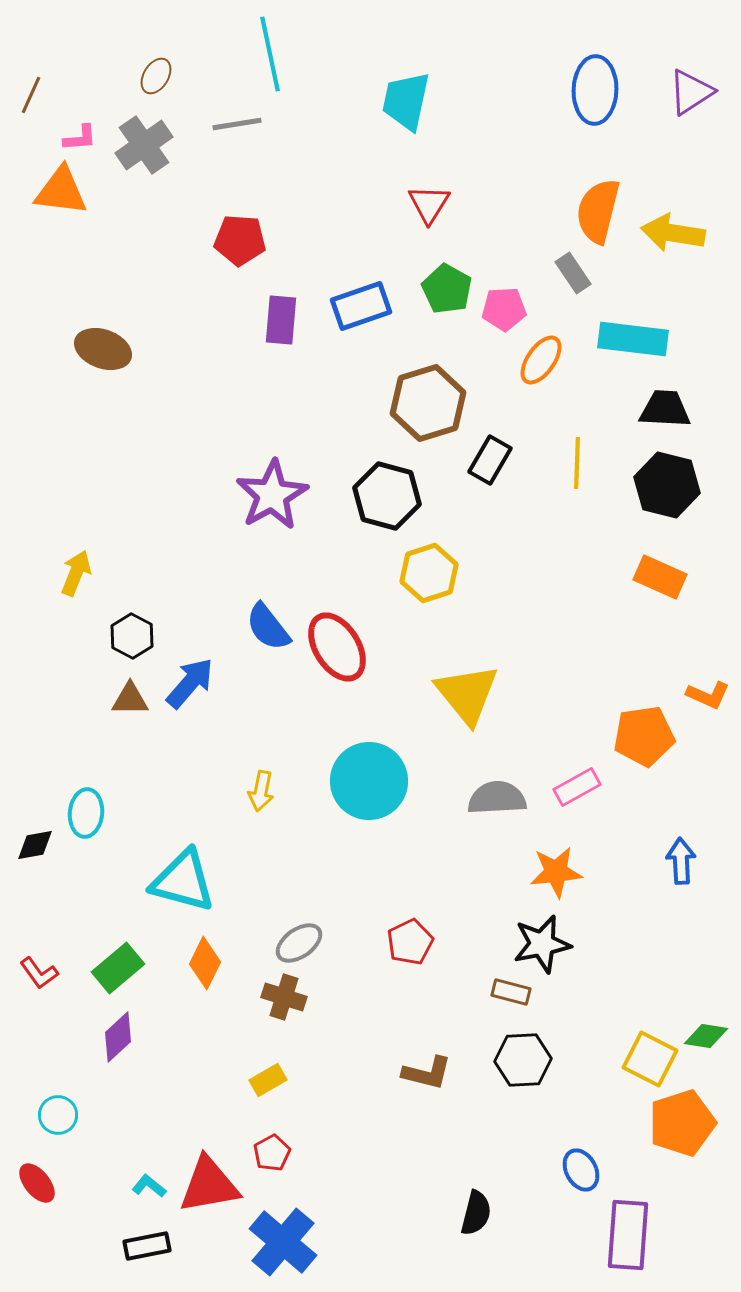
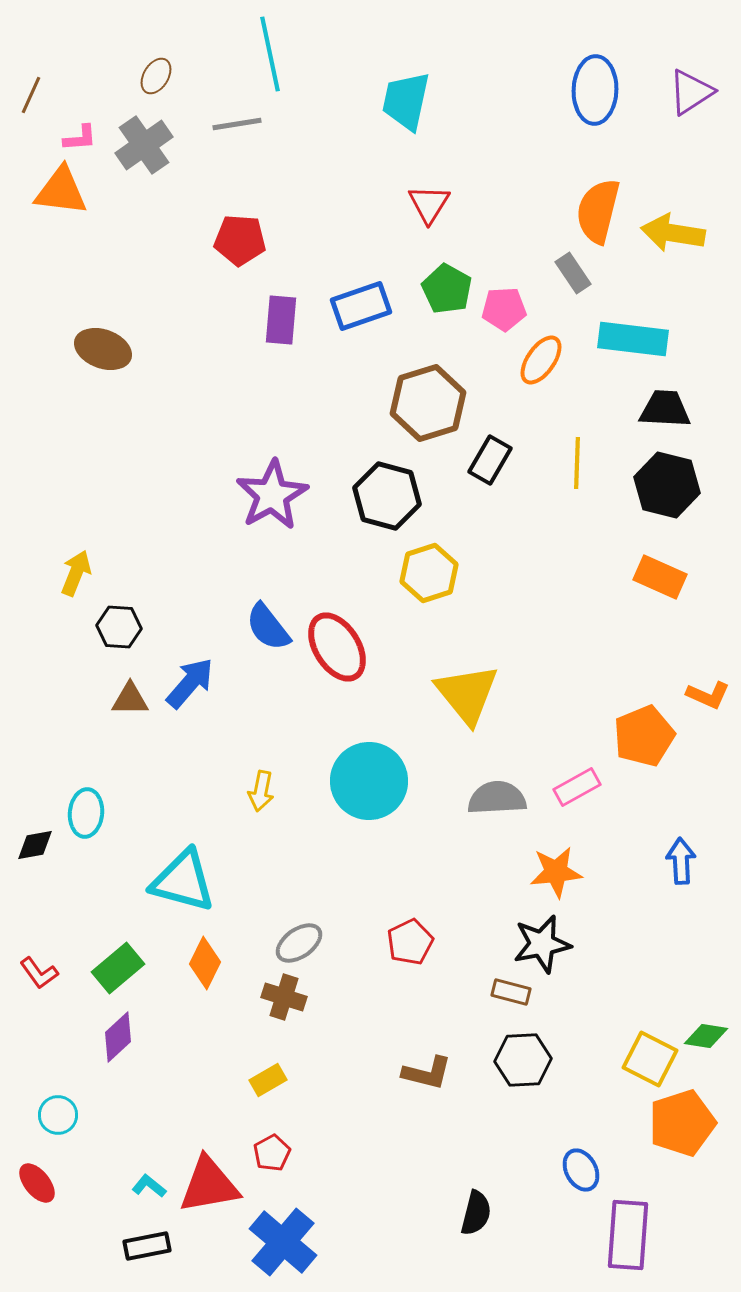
black hexagon at (132, 636): moved 13 px left, 9 px up; rotated 24 degrees counterclockwise
orange pentagon at (644, 736): rotated 14 degrees counterclockwise
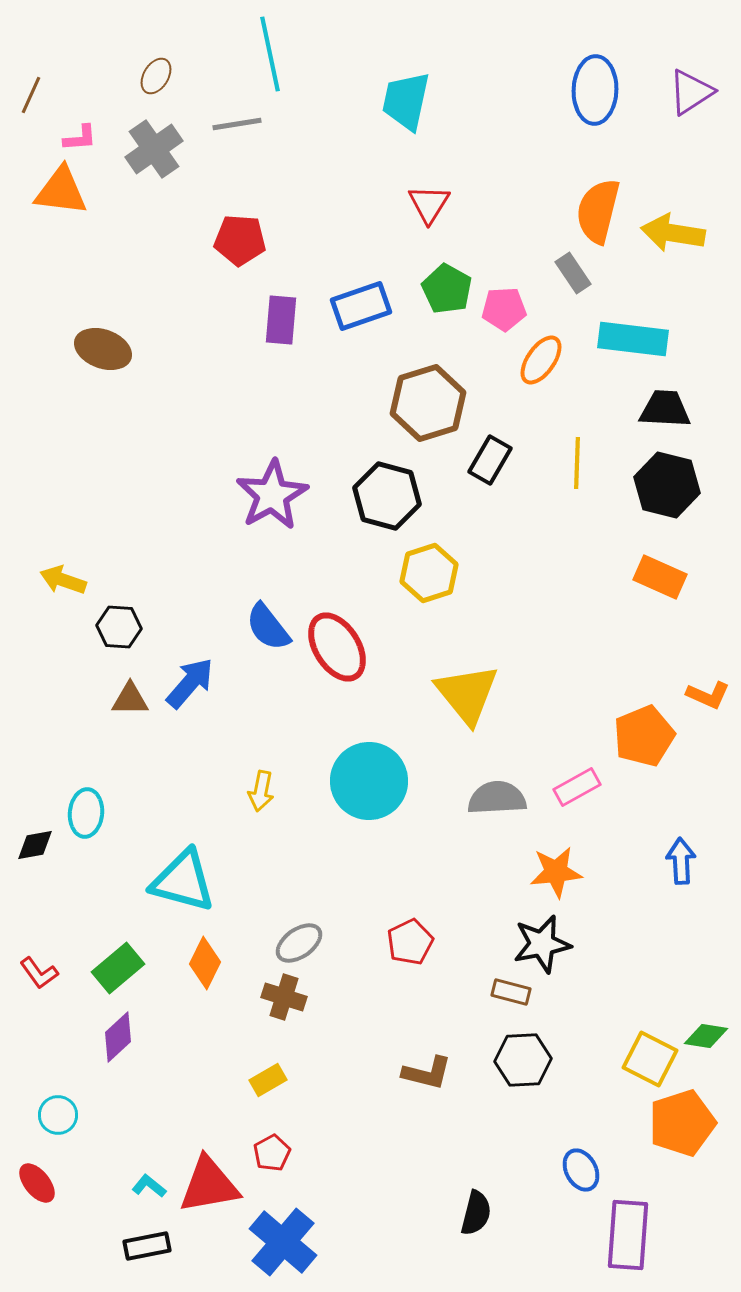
gray cross at (144, 145): moved 10 px right, 4 px down
yellow arrow at (76, 573): moved 13 px left, 7 px down; rotated 93 degrees counterclockwise
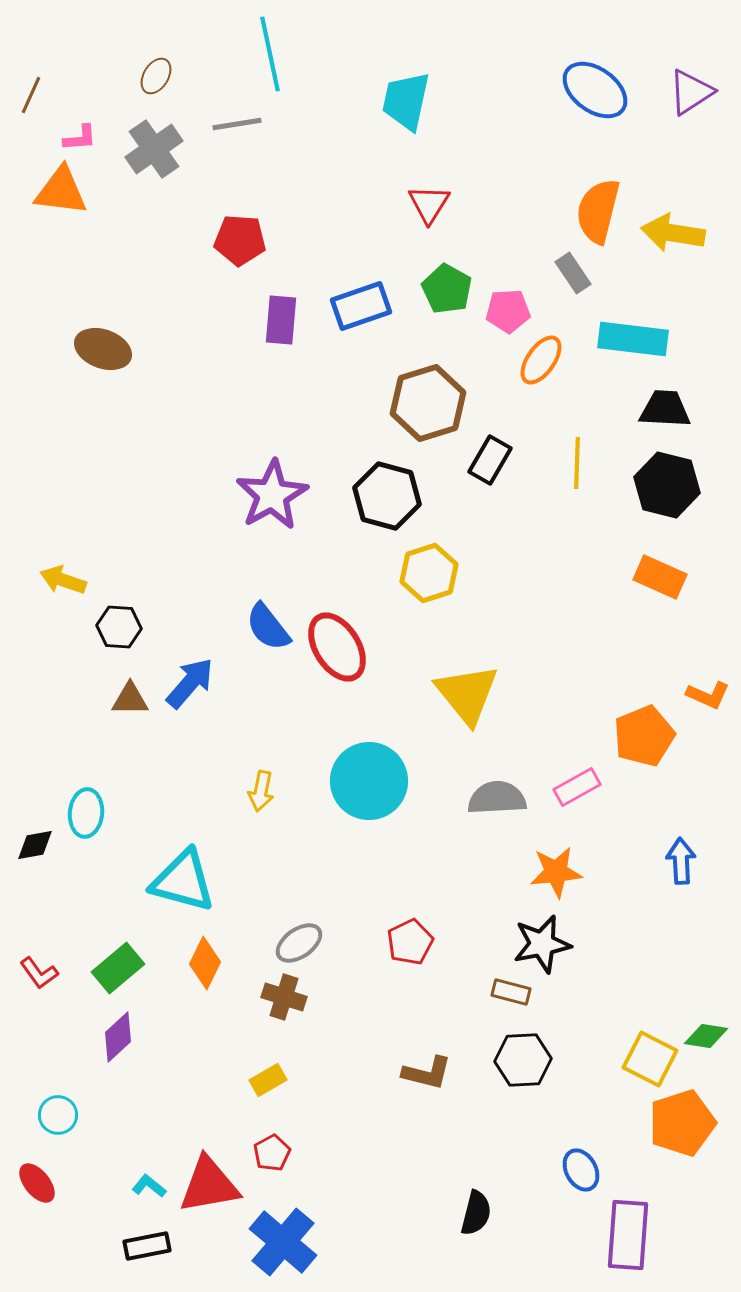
blue ellipse at (595, 90): rotated 56 degrees counterclockwise
pink pentagon at (504, 309): moved 4 px right, 2 px down
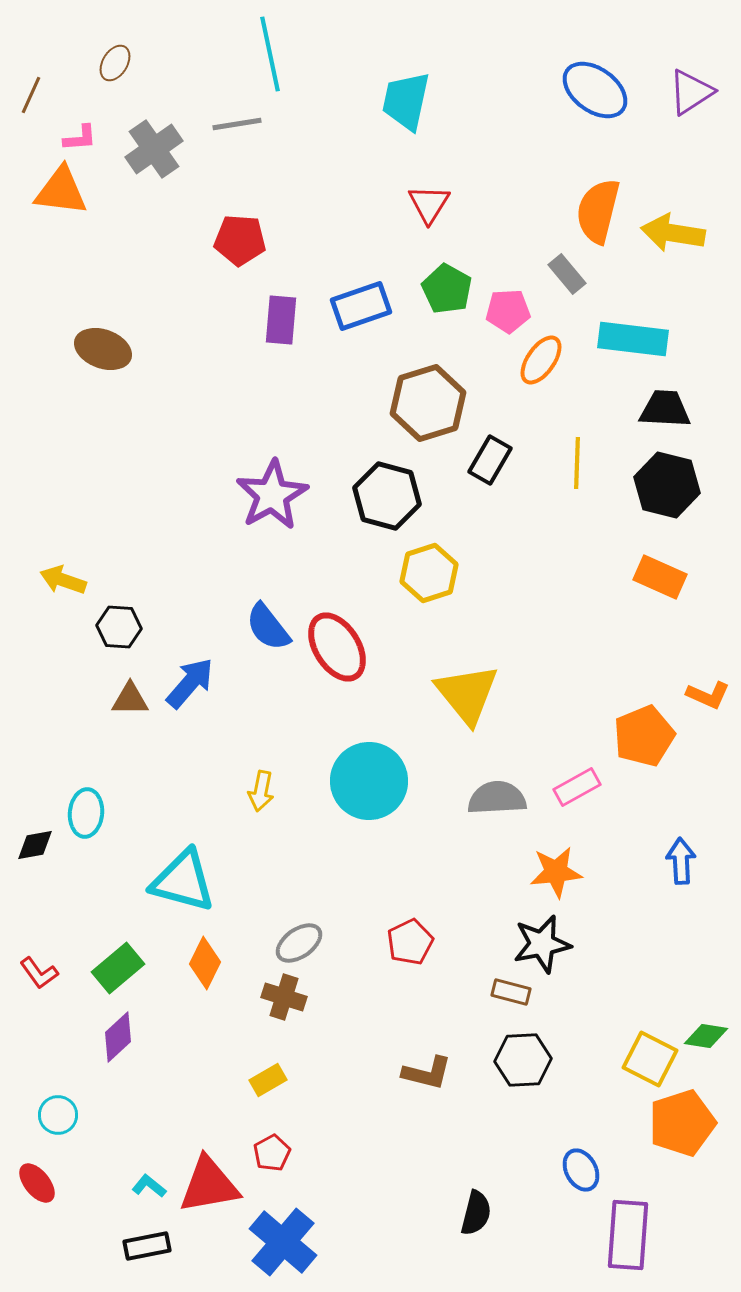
brown ellipse at (156, 76): moved 41 px left, 13 px up
gray rectangle at (573, 273): moved 6 px left, 1 px down; rotated 6 degrees counterclockwise
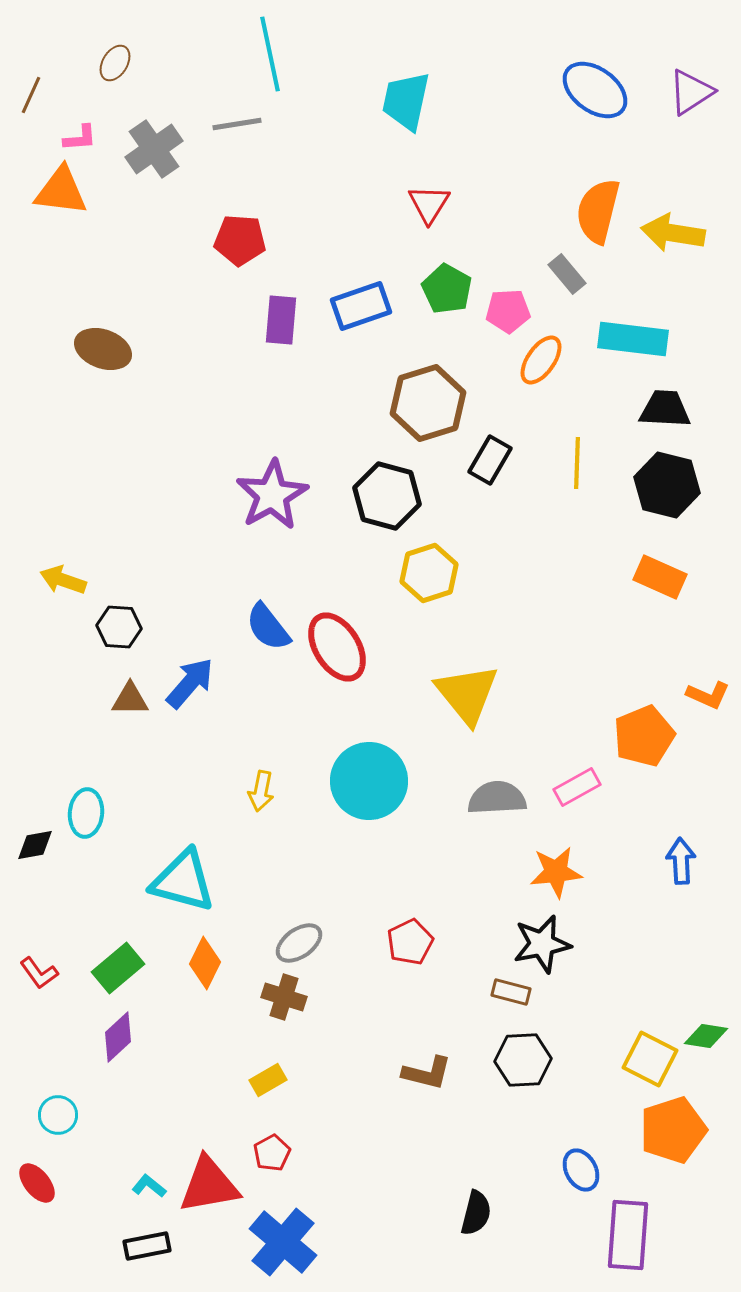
orange pentagon at (682, 1123): moved 9 px left, 7 px down
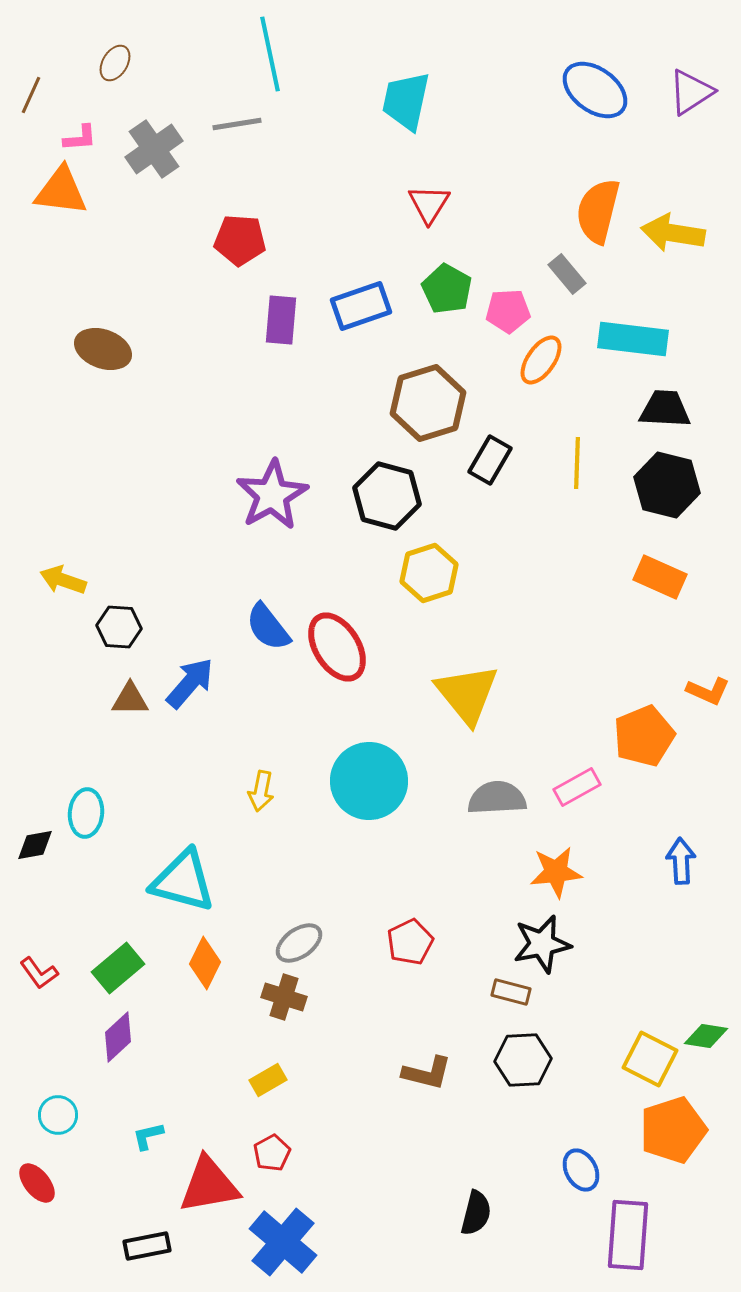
orange L-shape at (708, 695): moved 4 px up
cyan L-shape at (149, 1186): moved 1 px left, 50 px up; rotated 52 degrees counterclockwise
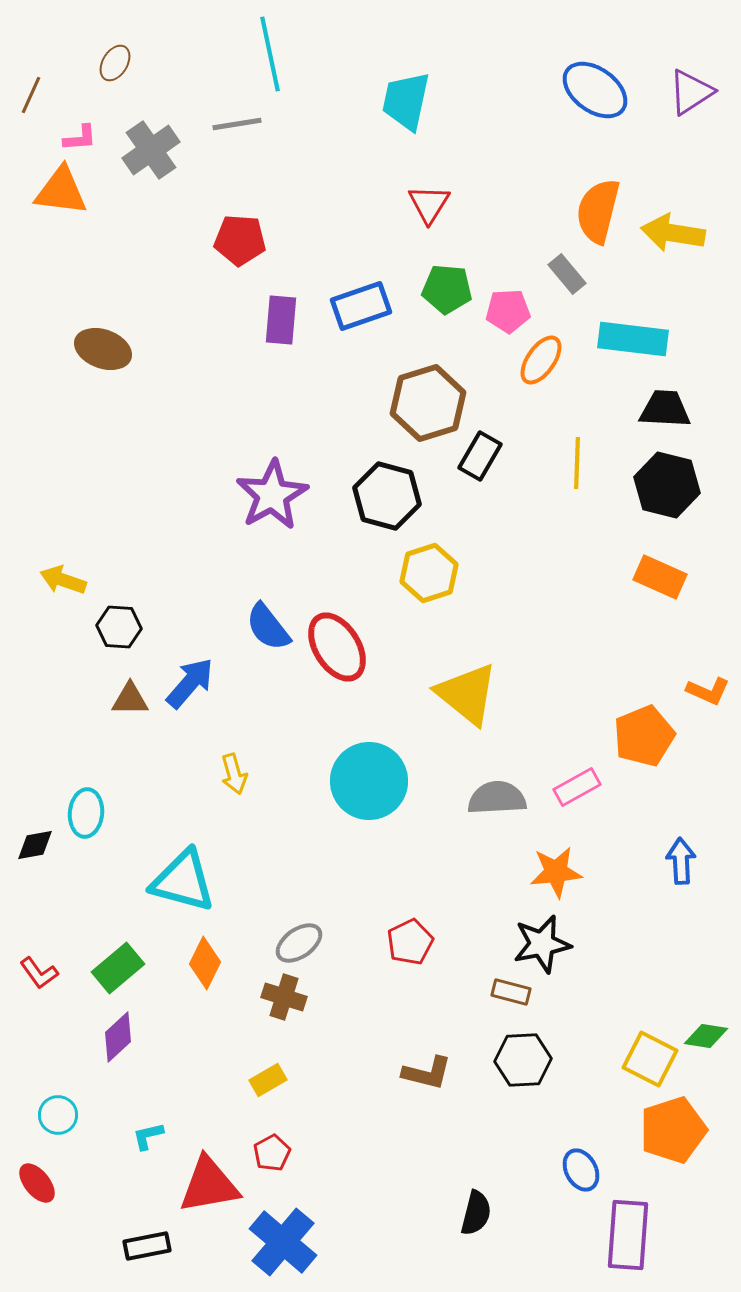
gray cross at (154, 149): moved 3 px left, 1 px down
green pentagon at (447, 289): rotated 24 degrees counterclockwise
black rectangle at (490, 460): moved 10 px left, 4 px up
yellow triangle at (467, 694): rotated 12 degrees counterclockwise
yellow arrow at (261, 791): moved 27 px left, 17 px up; rotated 27 degrees counterclockwise
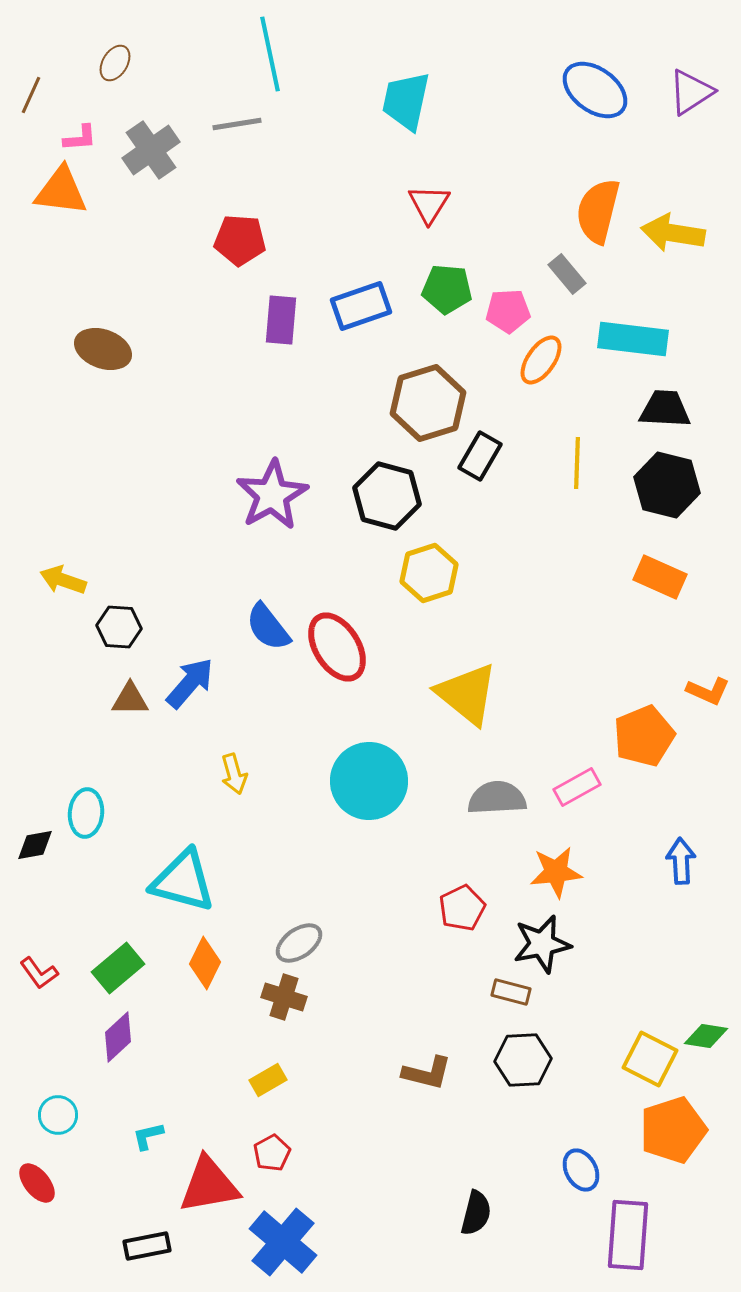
red pentagon at (410, 942): moved 52 px right, 34 px up
